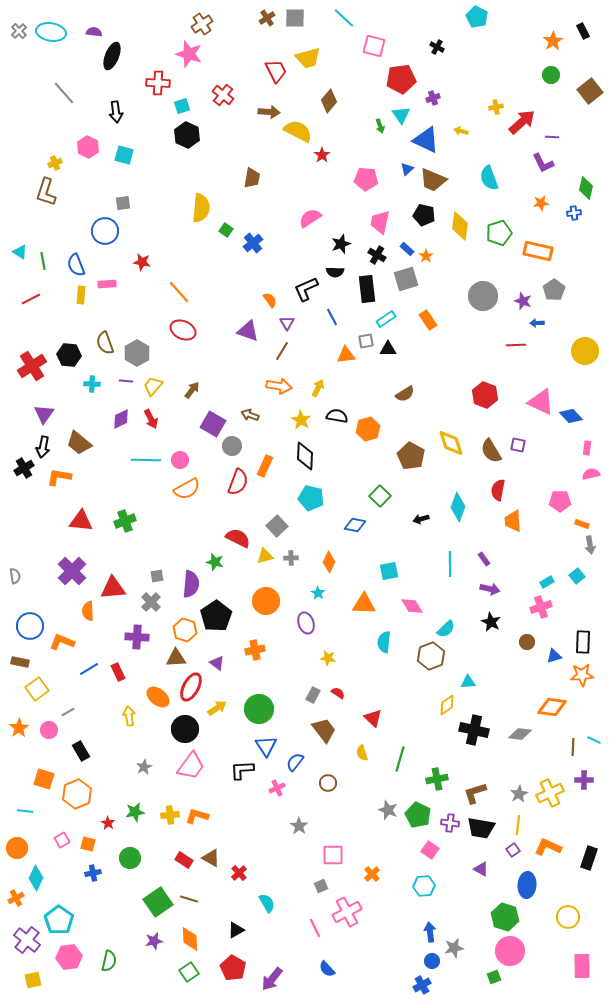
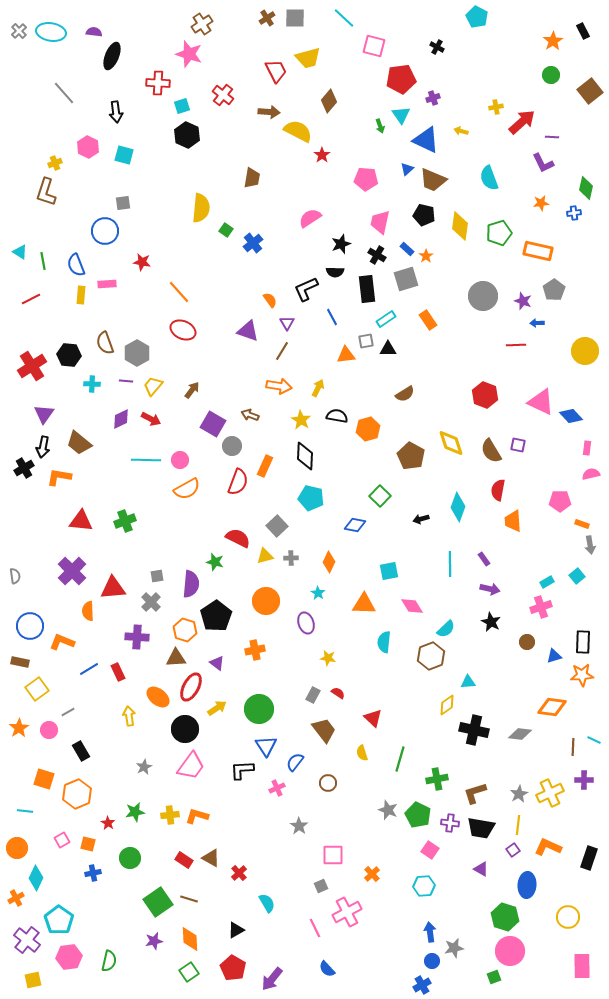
red arrow at (151, 419): rotated 36 degrees counterclockwise
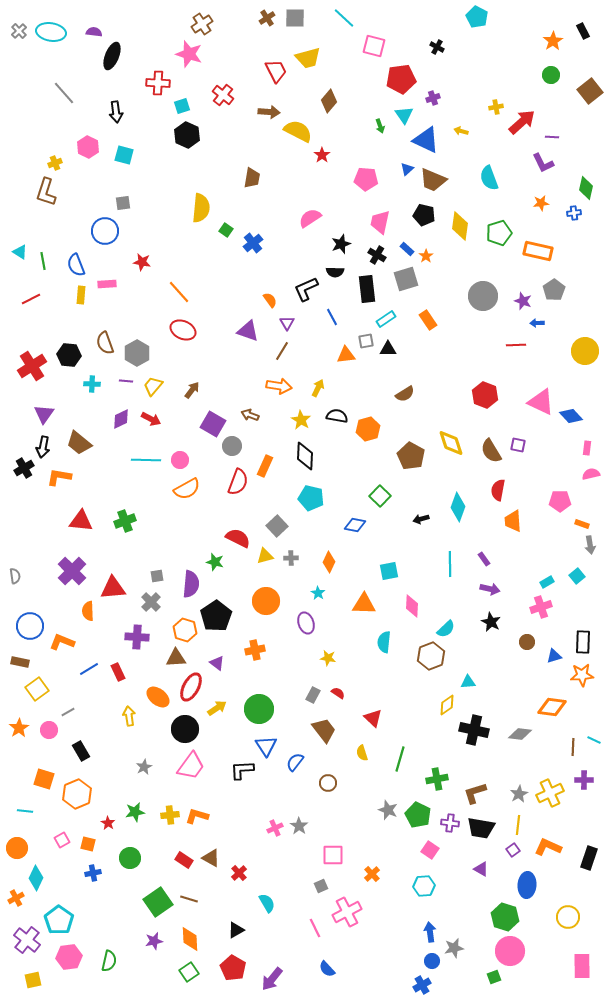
cyan triangle at (401, 115): moved 3 px right
pink diamond at (412, 606): rotated 35 degrees clockwise
pink cross at (277, 788): moved 2 px left, 40 px down
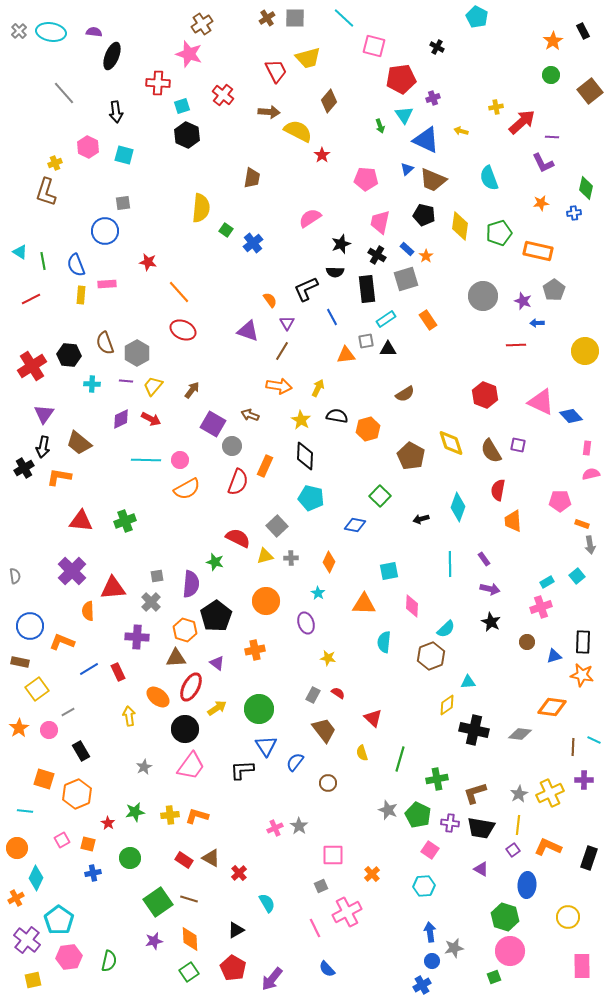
red star at (142, 262): moved 6 px right
orange star at (582, 675): rotated 15 degrees clockwise
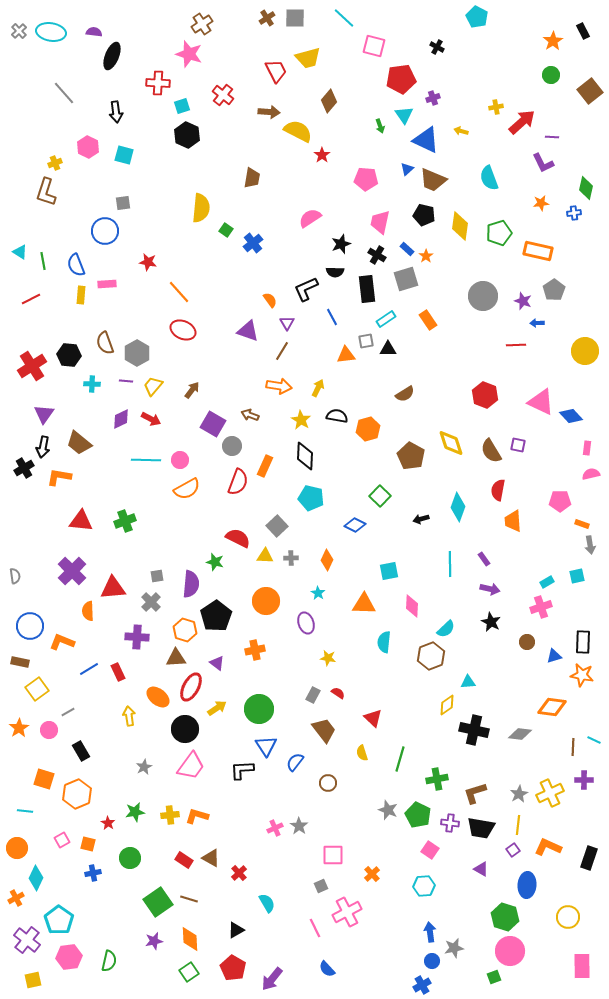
blue diamond at (355, 525): rotated 15 degrees clockwise
yellow triangle at (265, 556): rotated 18 degrees clockwise
orange diamond at (329, 562): moved 2 px left, 2 px up
cyan square at (577, 576): rotated 28 degrees clockwise
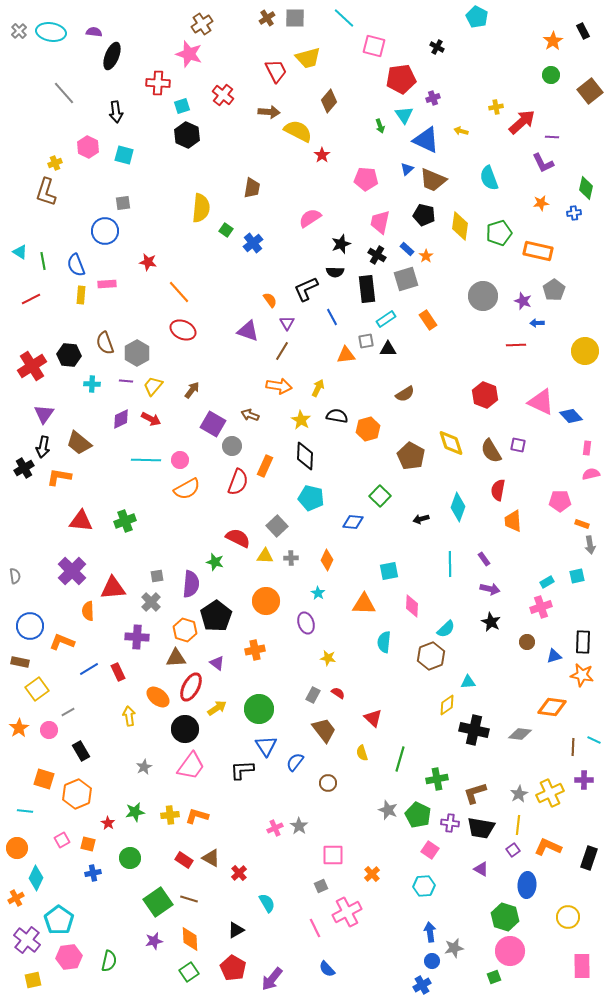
brown trapezoid at (252, 178): moved 10 px down
blue diamond at (355, 525): moved 2 px left, 3 px up; rotated 20 degrees counterclockwise
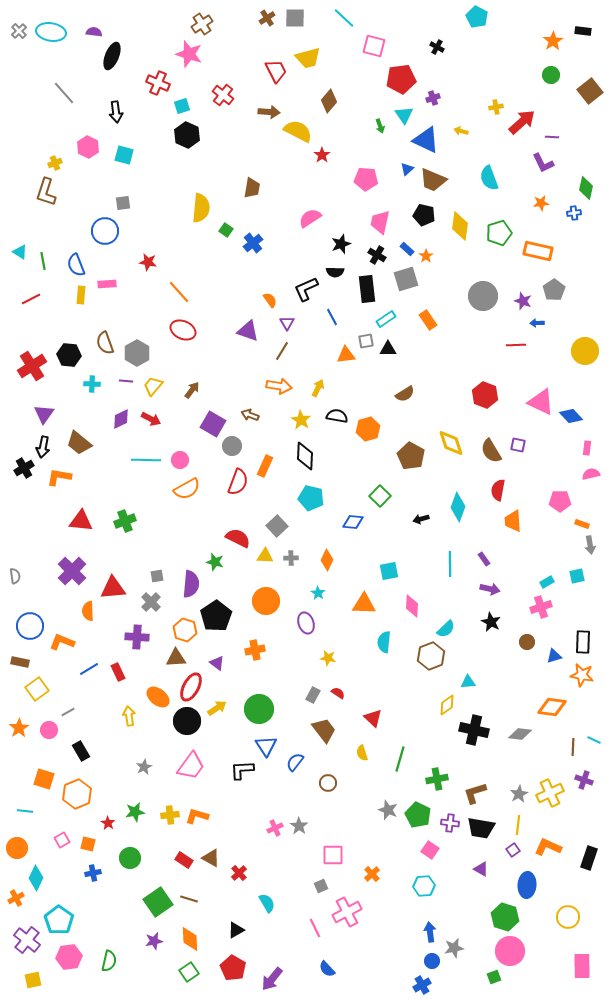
black rectangle at (583, 31): rotated 56 degrees counterclockwise
red cross at (158, 83): rotated 20 degrees clockwise
black circle at (185, 729): moved 2 px right, 8 px up
purple cross at (584, 780): rotated 18 degrees clockwise
